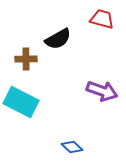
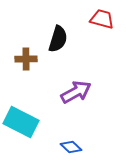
black semicircle: rotated 44 degrees counterclockwise
purple arrow: moved 26 px left, 1 px down; rotated 48 degrees counterclockwise
cyan rectangle: moved 20 px down
blue diamond: moved 1 px left
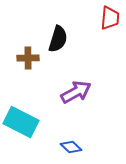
red trapezoid: moved 8 px right, 1 px up; rotated 80 degrees clockwise
brown cross: moved 2 px right, 1 px up
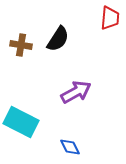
black semicircle: rotated 16 degrees clockwise
brown cross: moved 7 px left, 13 px up; rotated 10 degrees clockwise
blue diamond: moved 1 px left; rotated 20 degrees clockwise
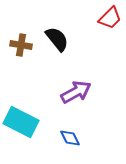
red trapezoid: rotated 40 degrees clockwise
black semicircle: moved 1 px left; rotated 72 degrees counterclockwise
blue diamond: moved 9 px up
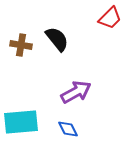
cyan rectangle: rotated 32 degrees counterclockwise
blue diamond: moved 2 px left, 9 px up
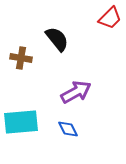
brown cross: moved 13 px down
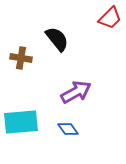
blue diamond: rotated 10 degrees counterclockwise
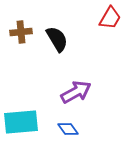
red trapezoid: rotated 15 degrees counterclockwise
black semicircle: rotated 8 degrees clockwise
brown cross: moved 26 px up; rotated 15 degrees counterclockwise
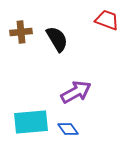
red trapezoid: moved 3 px left, 2 px down; rotated 100 degrees counterclockwise
cyan rectangle: moved 10 px right
